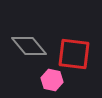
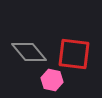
gray diamond: moved 6 px down
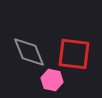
gray diamond: rotated 18 degrees clockwise
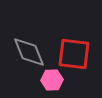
pink hexagon: rotated 15 degrees counterclockwise
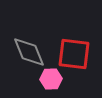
pink hexagon: moved 1 px left, 1 px up
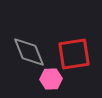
red square: rotated 16 degrees counterclockwise
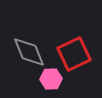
red square: rotated 16 degrees counterclockwise
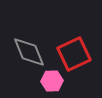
pink hexagon: moved 1 px right, 2 px down
